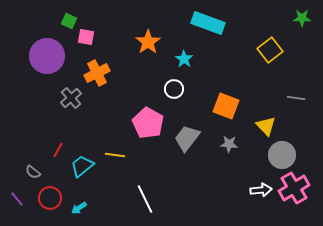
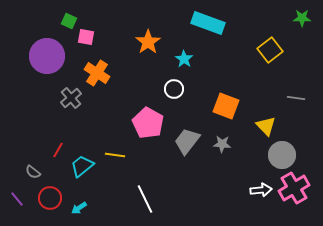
orange cross: rotated 30 degrees counterclockwise
gray trapezoid: moved 3 px down
gray star: moved 7 px left
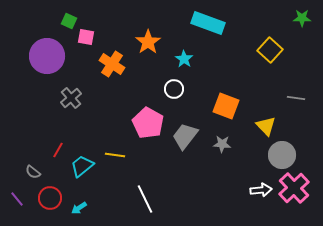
yellow square: rotated 10 degrees counterclockwise
orange cross: moved 15 px right, 9 px up
gray trapezoid: moved 2 px left, 5 px up
pink cross: rotated 12 degrees counterclockwise
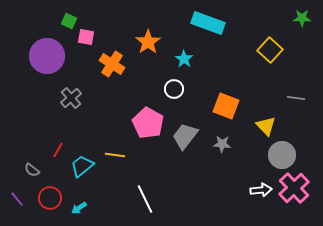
gray semicircle: moved 1 px left, 2 px up
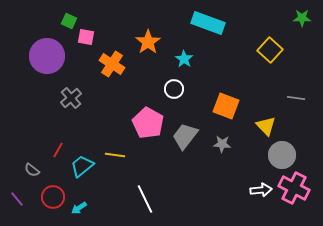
pink cross: rotated 20 degrees counterclockwise
red circle: moved 3 px right, 1 px up
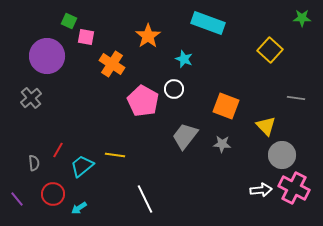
orange star: moved 6 px up
cyan star: rotated 12 degrees counterclockwise
gray cross: moved 40 px left
pink pentagon: moved 5 px left, 22 px up
gray semicircle: moved 2 px right, 7 px up; rotated 133 degrees counterclockwise
red circle: moved 3 px up
